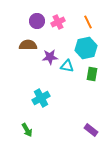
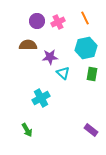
orange line: moved 3 px left, 4 px up
cyan triangle: moved 4 px left, 7 px down; rotated 32 degrees clockwise
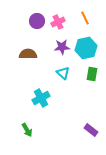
brown semicircle: moved 9 px down
purple star: moved 12 px right, 10 px up
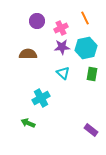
pink cross: moved 3 px right, 6 px down
green arrow: moved 1 px right, 7 px up; rotated 144 degrees clockwise
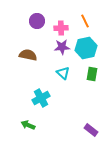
orange line: moved 3 px down
pink cross: rotated 24 degrees clockwise
brown semicircle: moved 1 px down; rotated 12 degrees clockwise
green arrow: moved 2 px down
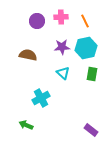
pink cross: moved 11 px up
green arrow: moved 2 px left
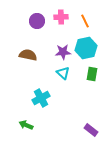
purple star: moved 1 px right, 5 px down
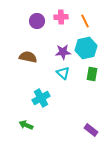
brown semicircle: moved 2 px down
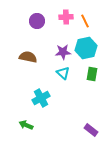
pink cross: moved 5 px right
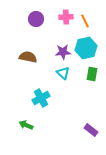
purple circle: moved 1 px left, 2 px up
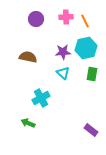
green arrow: moved 2 px right, 2 px up
